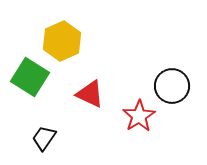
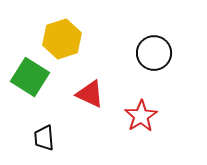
yellow hexagon: moved 2 px up; rotated 6 degrees clockwise
black circle: moved 18 px left, 33 px up
red star: moved 2 px right
black trapezoid: rotated 40 degrees counterclockwise
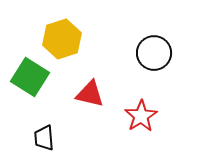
red triangle: rotated 12 degrees counterclockwise
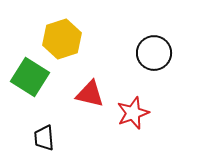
red star: moved 8 px left, 3 px up; rotated 12 degrees clockwise
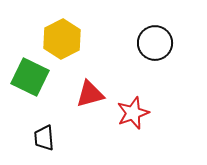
yellow hexagon: rotated 9 degrees counterclockwise
black circle: moved 1 px right, 10 px up
green square: rotated 6 degrees counterclockwise
red triangle: rotated 28 degrees counterclockwise
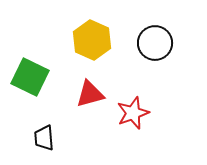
yellow hexagon: moved 30 px right, 1 px down; rotated 9 degrees counterclockwise
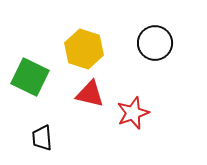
yellow hexagon: moved 8 px left, 9 px down; rotated 6 degrees counterclockwise
red triangle: rotated 28 degrees clockwise
black trapezoid: moved 2 px left
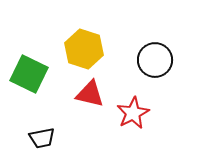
black circle: moved 17 px down
green square: moved 1 px left, 3 px up
red star: rotated 8 degrees counterclockwise
black trapezoid: rotated 96 degrees counterclockwise
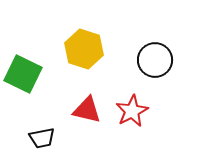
green square: moved 6 px left
red triangle: moved 3 px left, 16 px down
red star: moved 1 px left, 2 px up
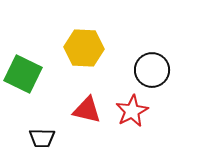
yellow hexagon: moved 1 px up; rotated 15 degrees counterclockwise
black circle: moved 3 px left, 10 px down
black trapezoid: rotated 12 degrees clockwise
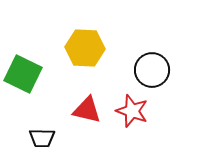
yellow hexagon: moved 1 px right
red star: rotated 24 degrees counterclockwise
